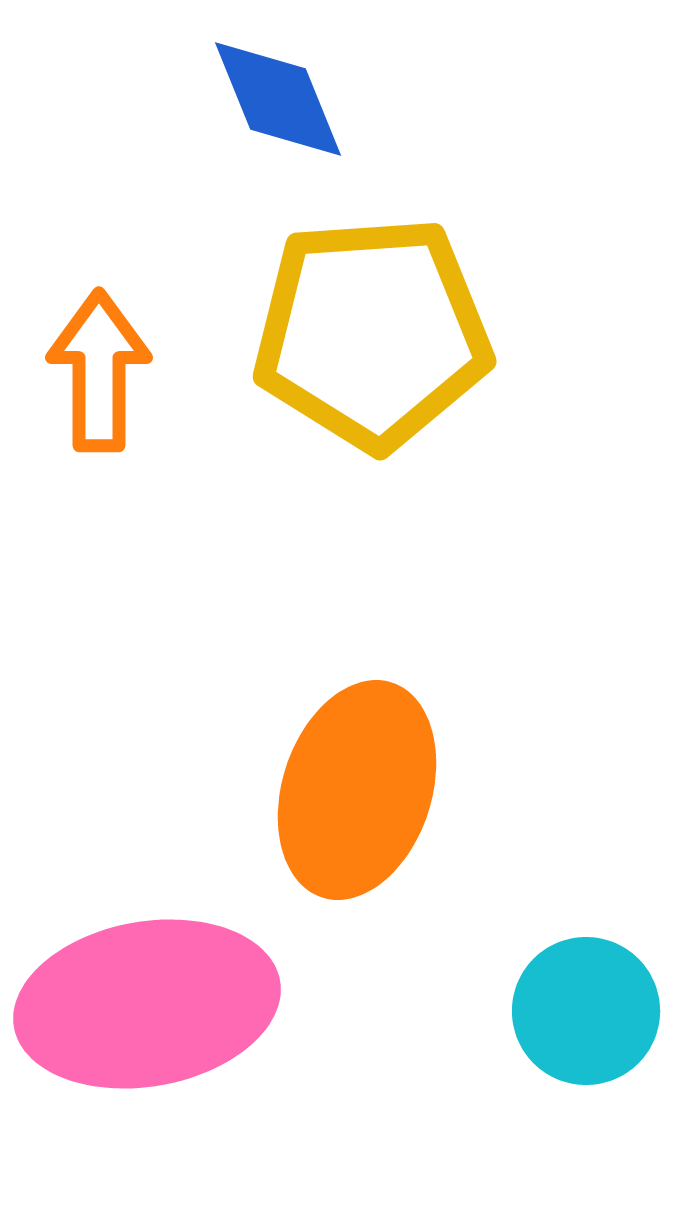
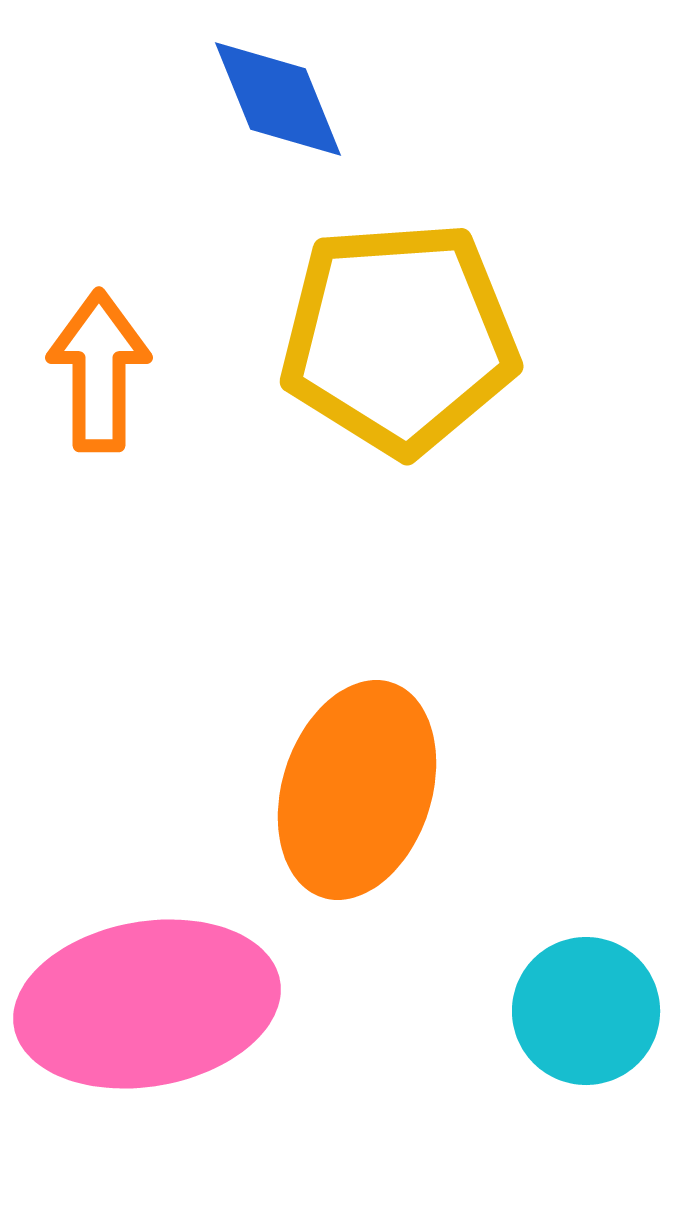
yellow pentagon: moved 27 px right, 5 px down
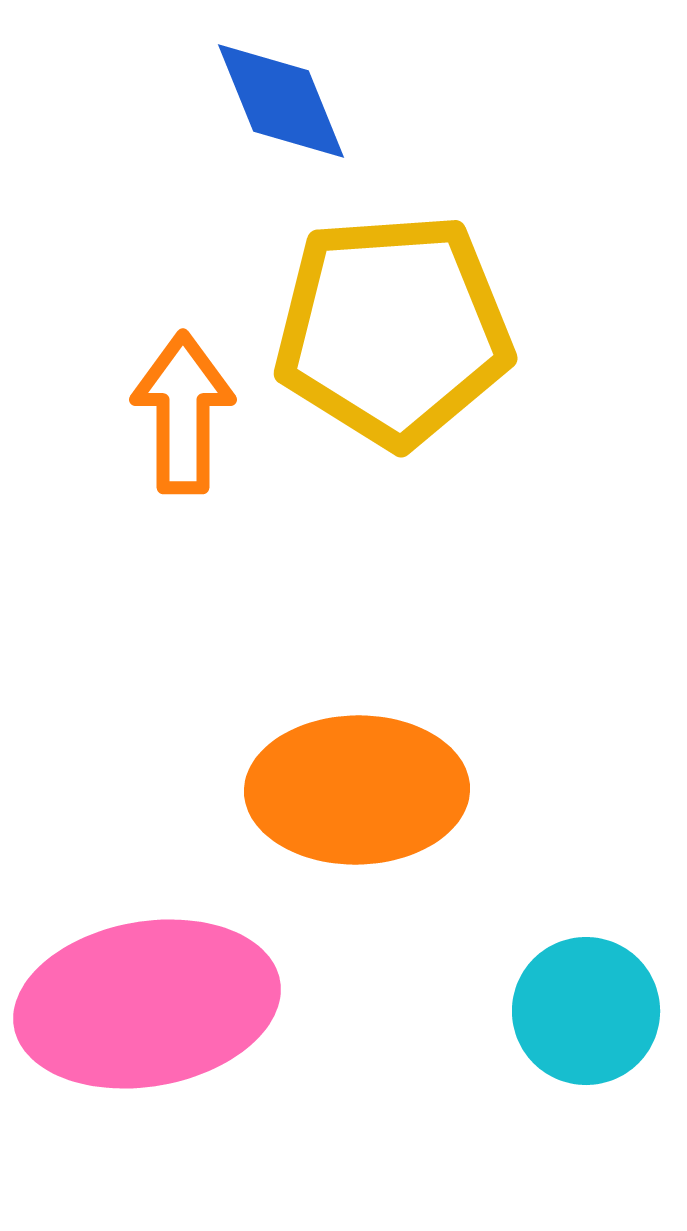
blue diamond: moved 3 px right, 2 px down
yellow pentagon: moved 6 px left, 8 px up
orange arrow: moved 84 px right, 42 px down
orange ellipse: rotated 71 degrees clockwise
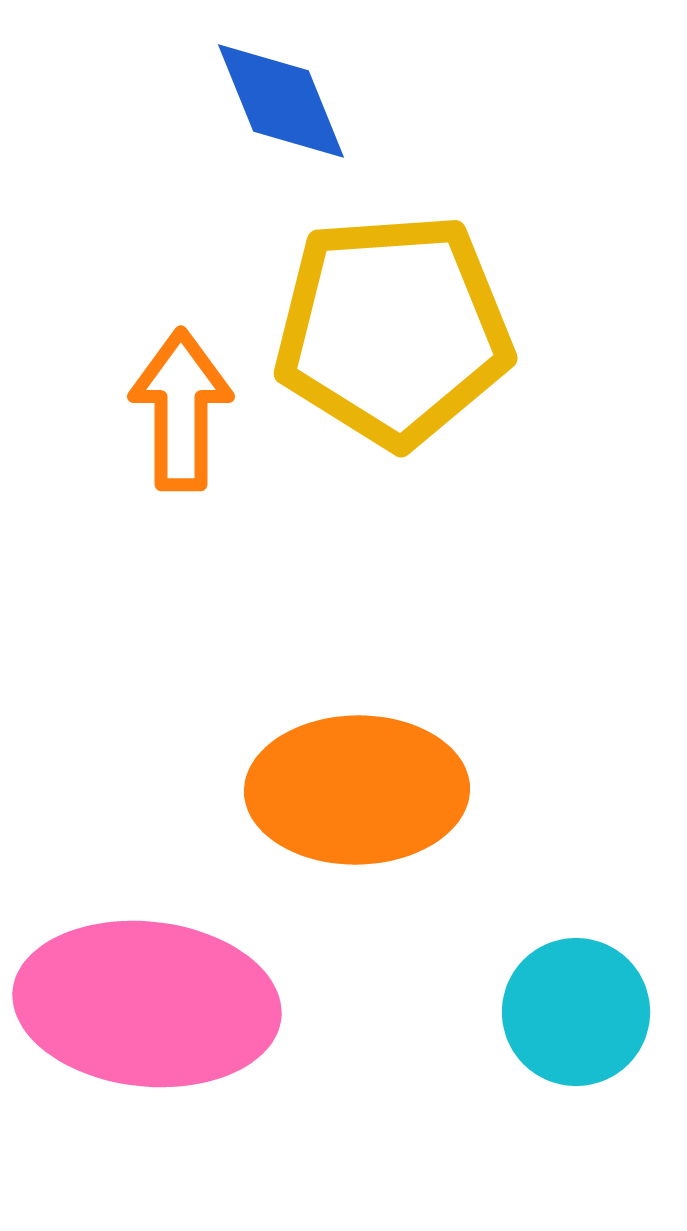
orange arrow: moved 2 px left, 3 px up
pink ellipse: rotated 16 degrees clockwise
cyan circle: moved 10 px left, 1 px down
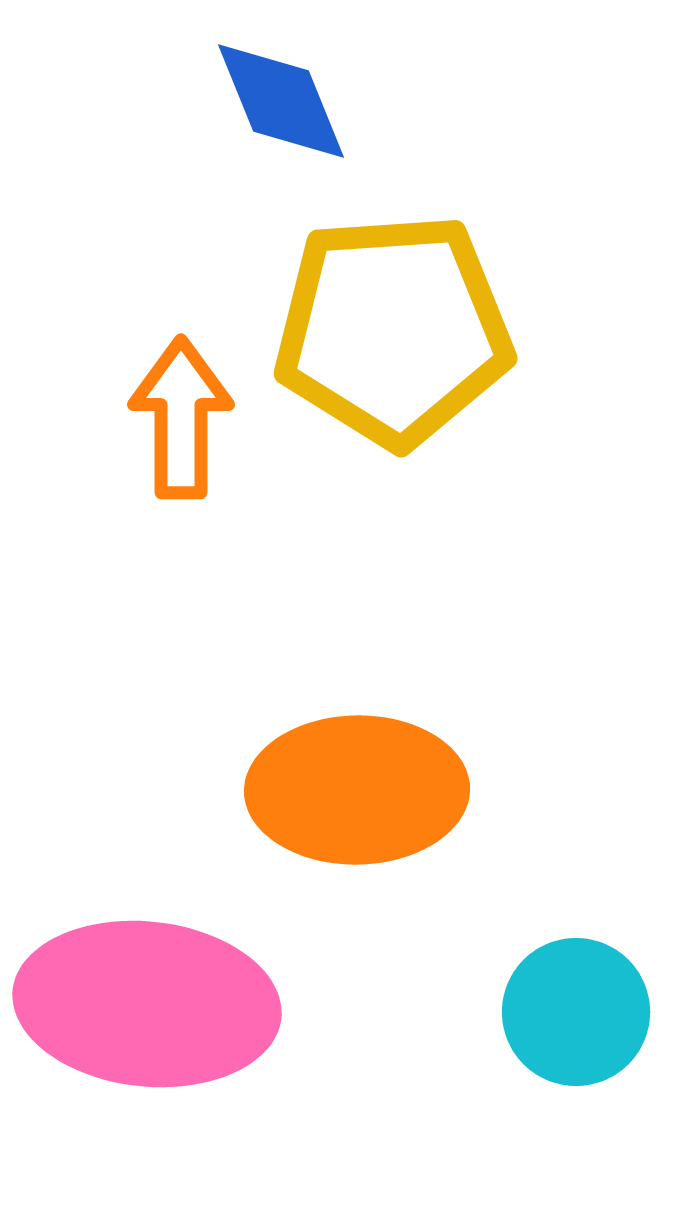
orange arrow: moved 8 px down
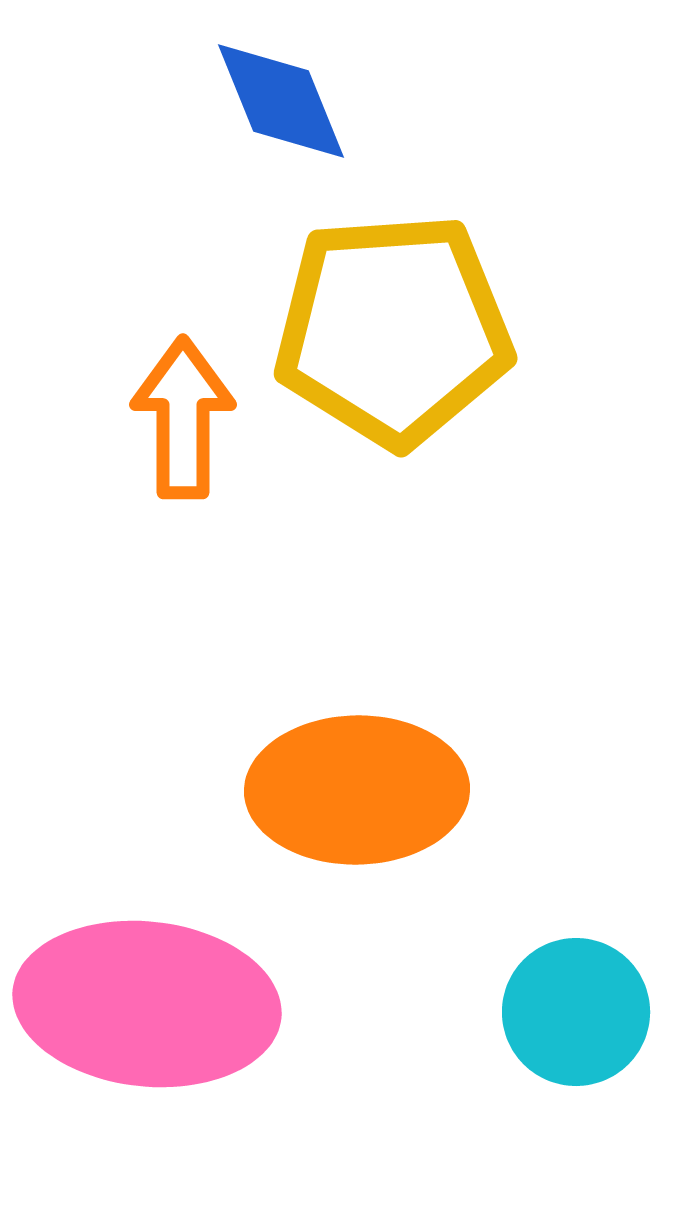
orange arrow: moved 2 px right
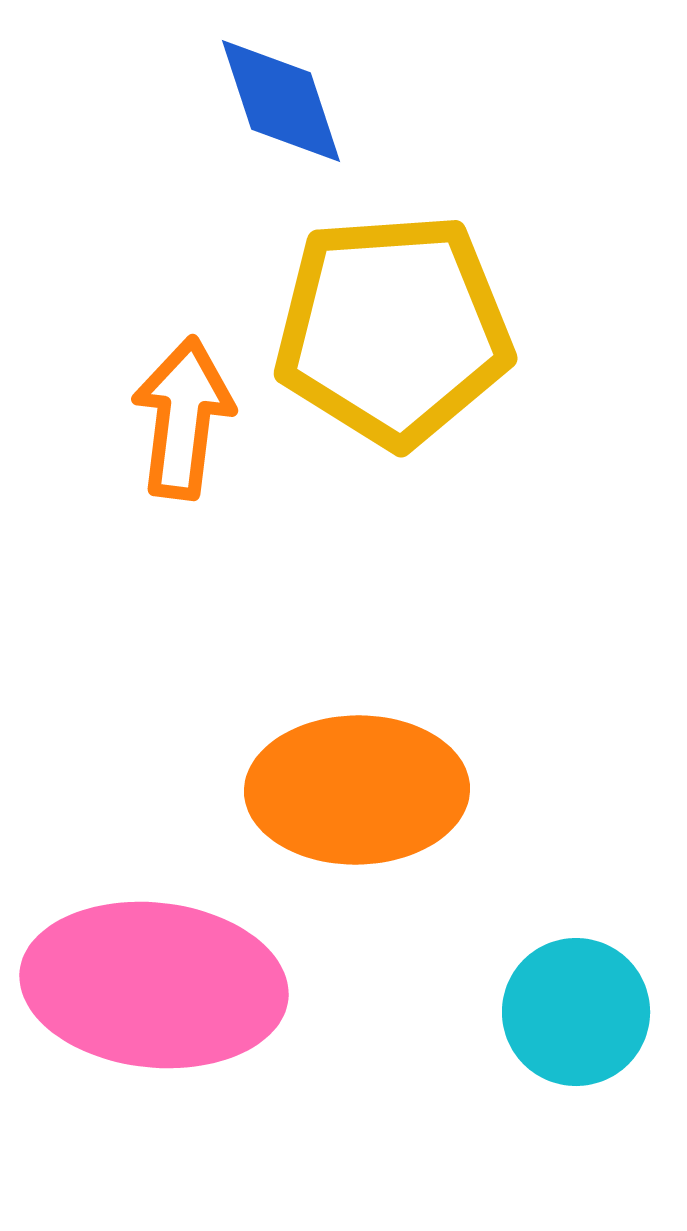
blue diamond: rotated 4 degrees clockwise
orange arrow: rotated 7 degrees clockwise
pink ellipse: moved 7 px right, 19 px up
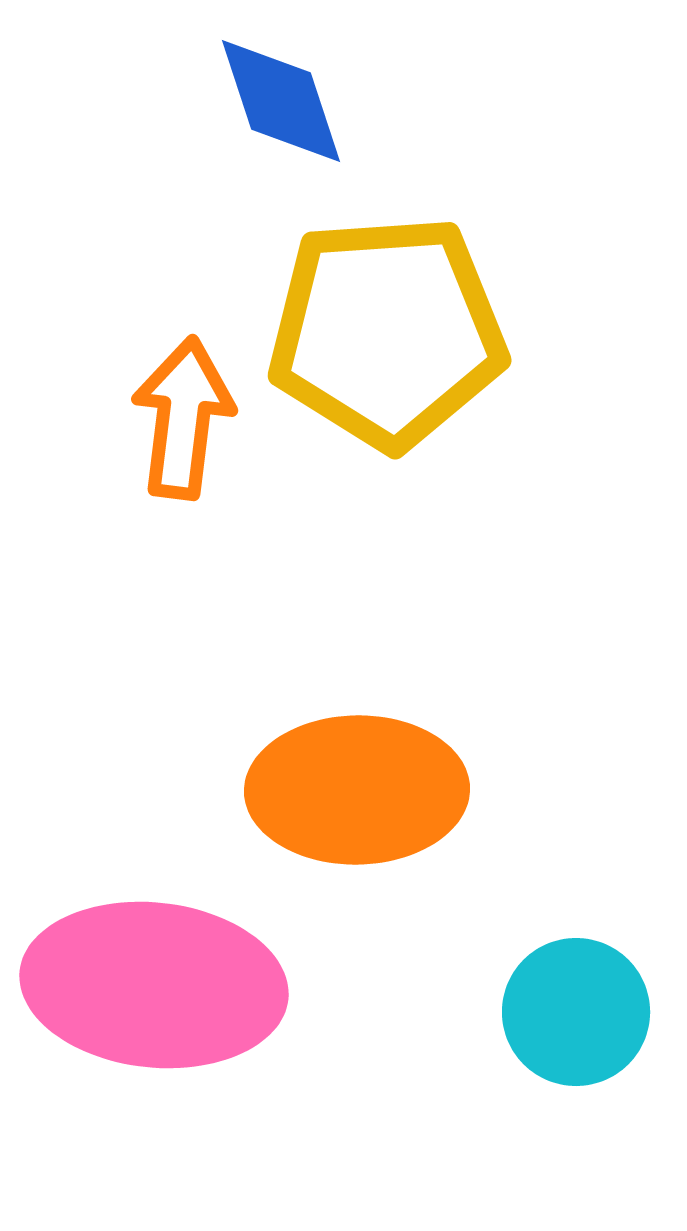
yellow pentagon: moved 6 px left, 2 px down
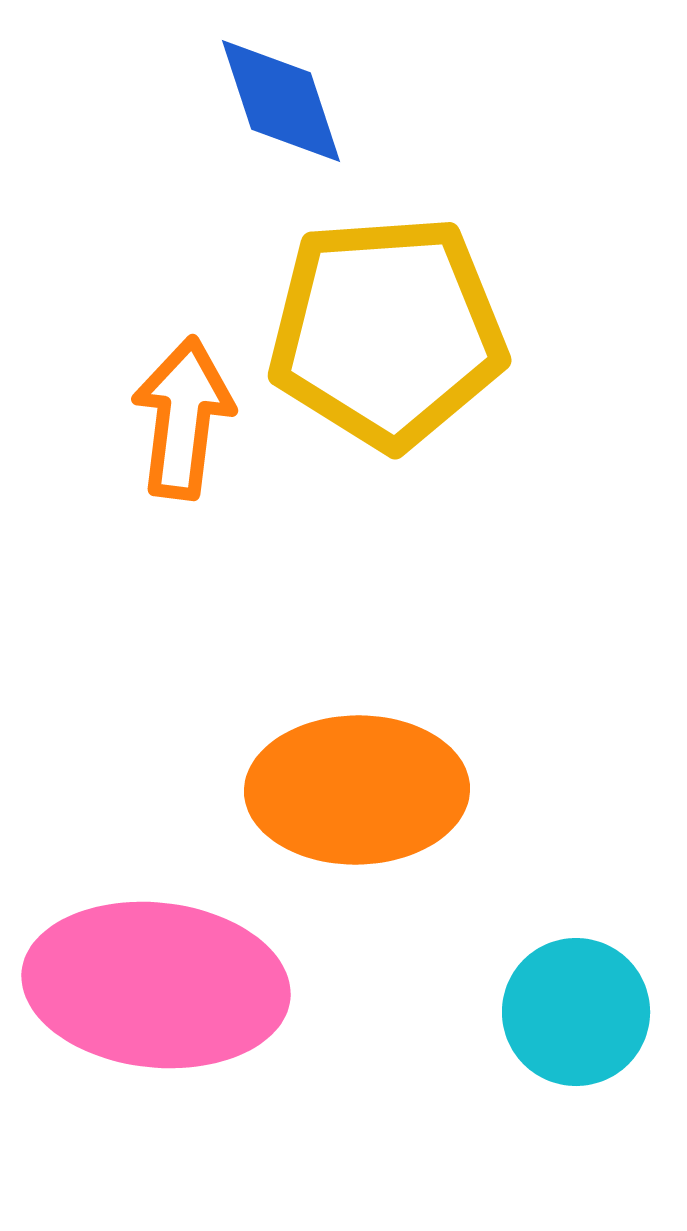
pink ellipse: moved 2 px right
